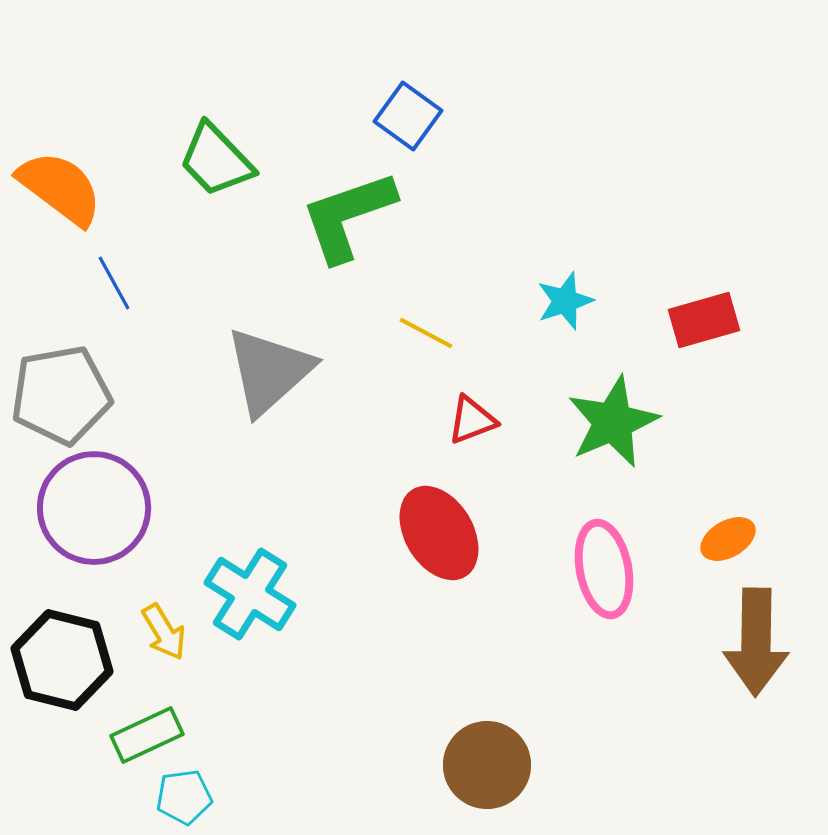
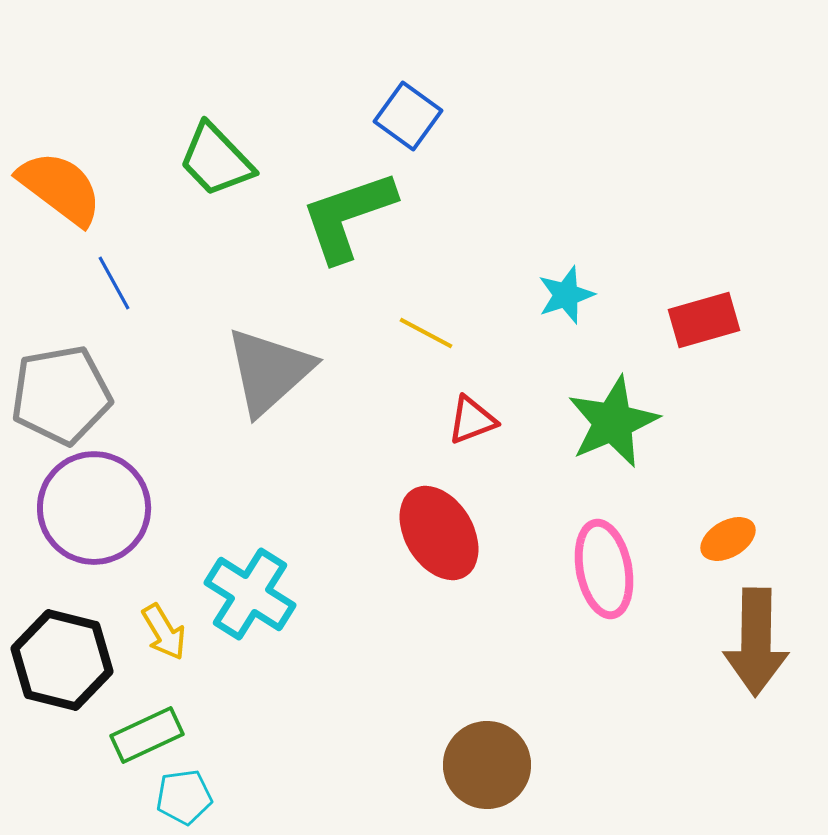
cyan star: moved 1 px right, 6 px up
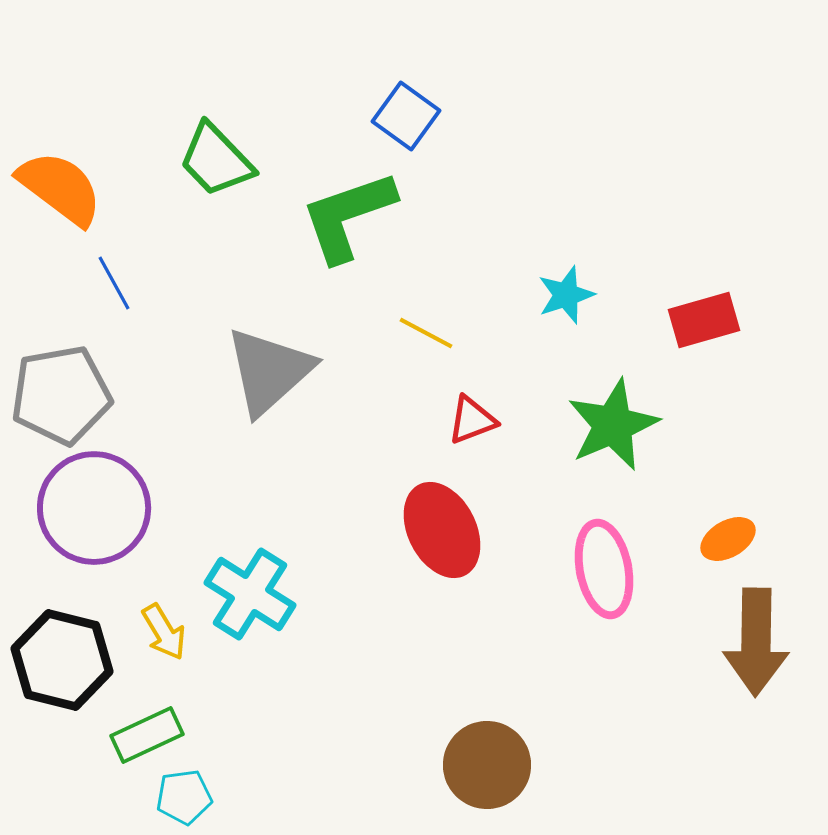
blue square: moved 2 px left
green star: moved 3 px down
red ellipse: moved 3 px right, 3 px up; rotated 4 degrees clockwise
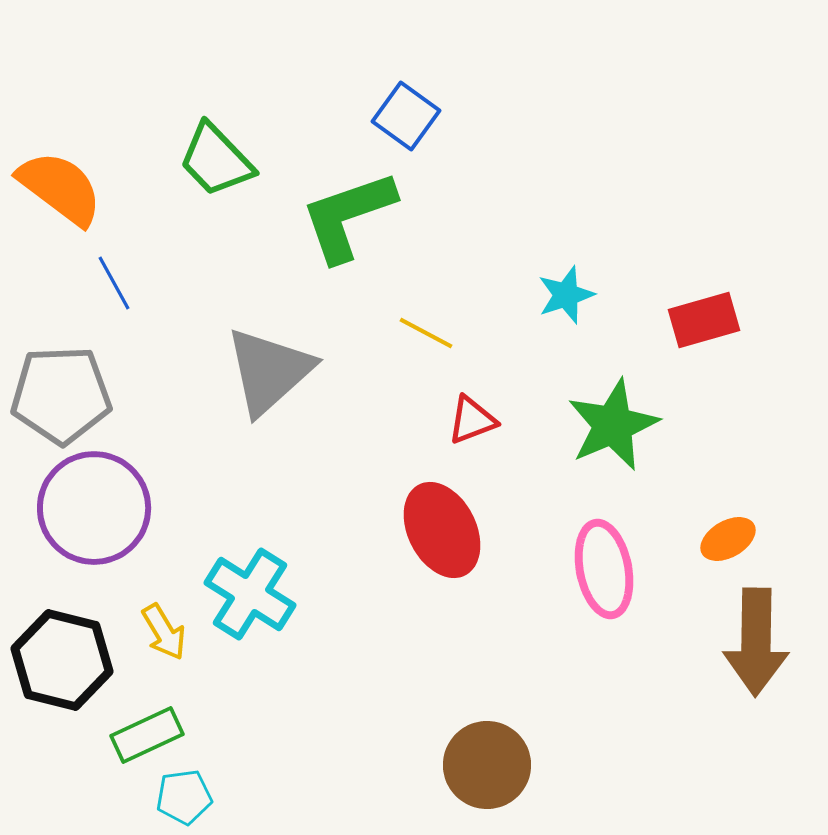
gray pentagon: rotated 8 degrees clockwise
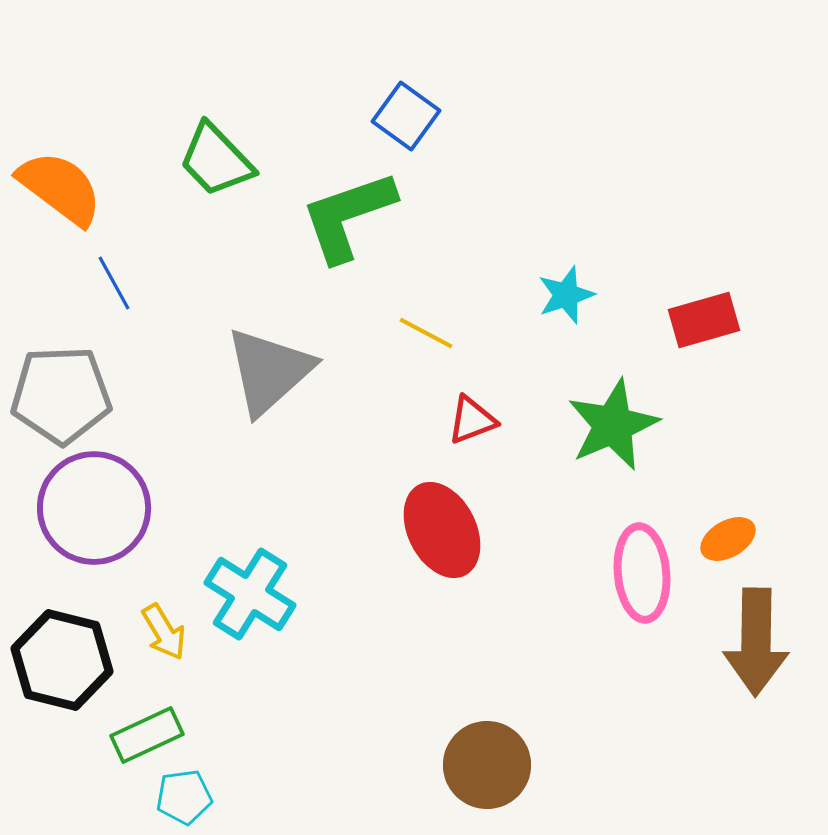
pink ellipse: moved 38 px right, 4 px down; rotated 6 degrees clockwise
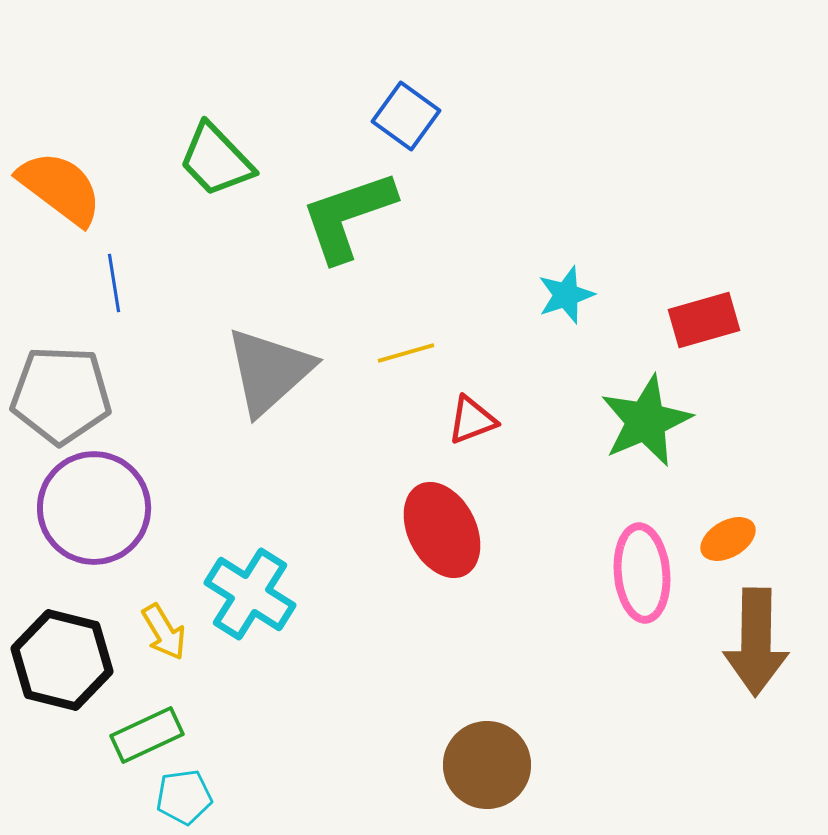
blue line: rotated 20 degrees clockwise
yellow line: moved 20 px left, 20 px down; rotated 44 degrees counterclockwise
gray pentagon: rotated 4 degrees clockwise
green star: moved 33 px right, 4 px up
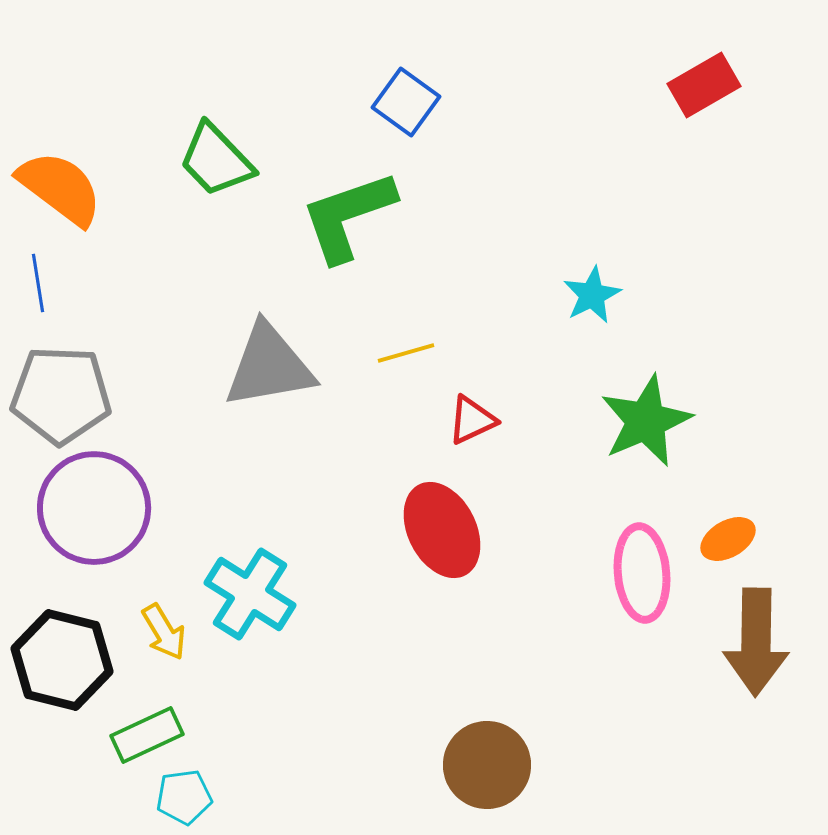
blue square: moved 14 px up
blue line: moved 76 px left
cyan star: moved 26 px right; rotated 8 degrees counterclockwise
red rectangle: moved 235 px up; rotated 14 degrees counterclockwise
gray triangle: moved 5 px up; rotated 32 degrees clockwise
red triangle: rotated 4 degrees counterclockwise
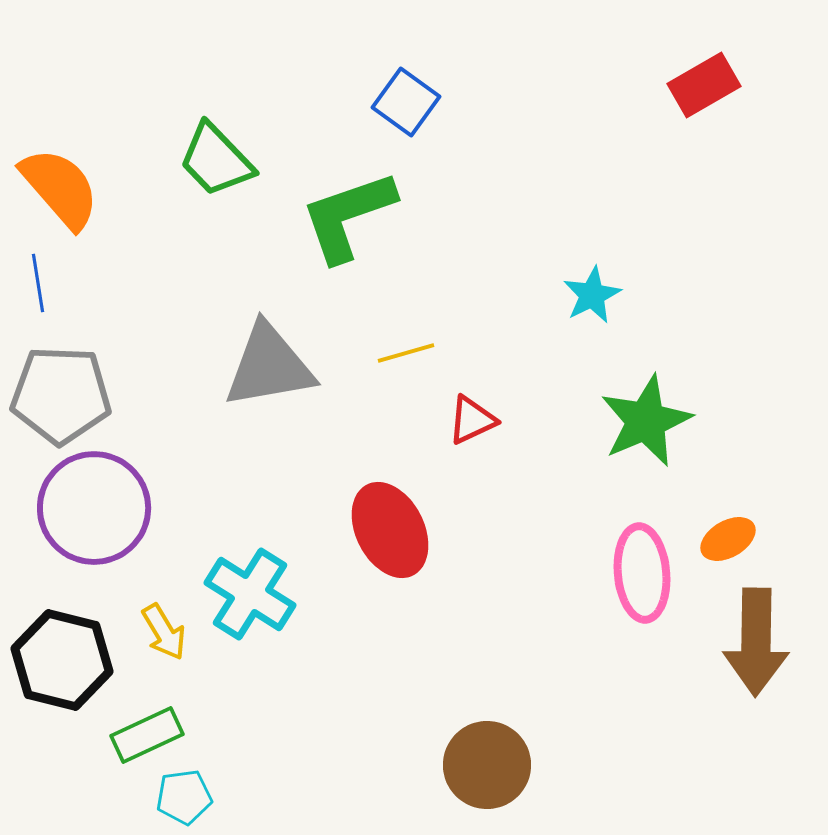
orange semicircle: rotated 12 degrees clockwise
red ellipse: moved 52 px left
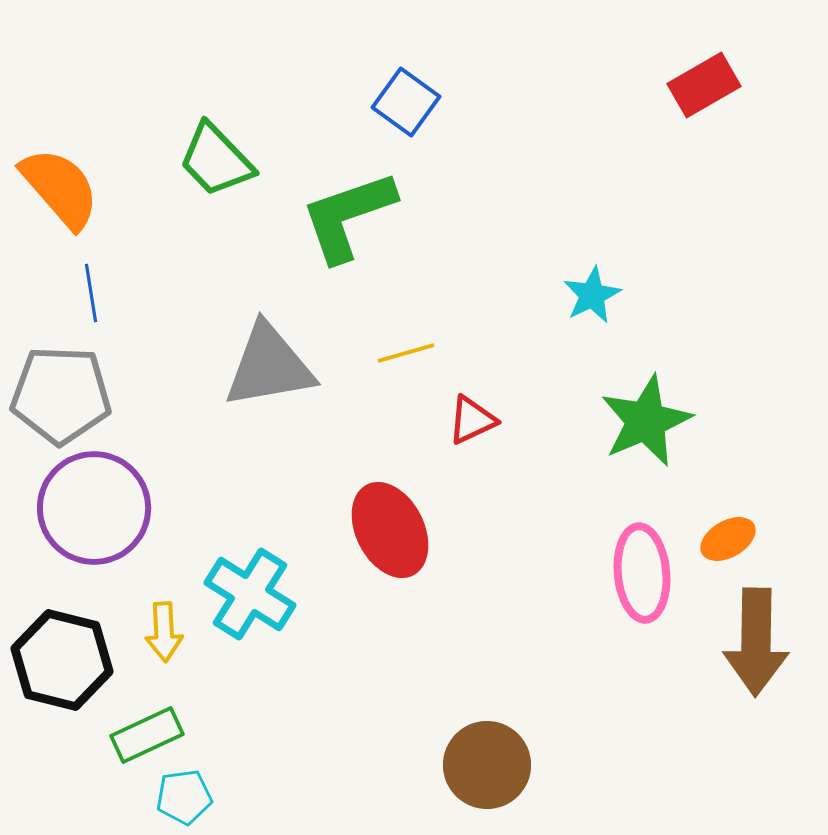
blue line: moved 53 px right, 10 px down
yellow arrow: rotated 28 degrees clockwise
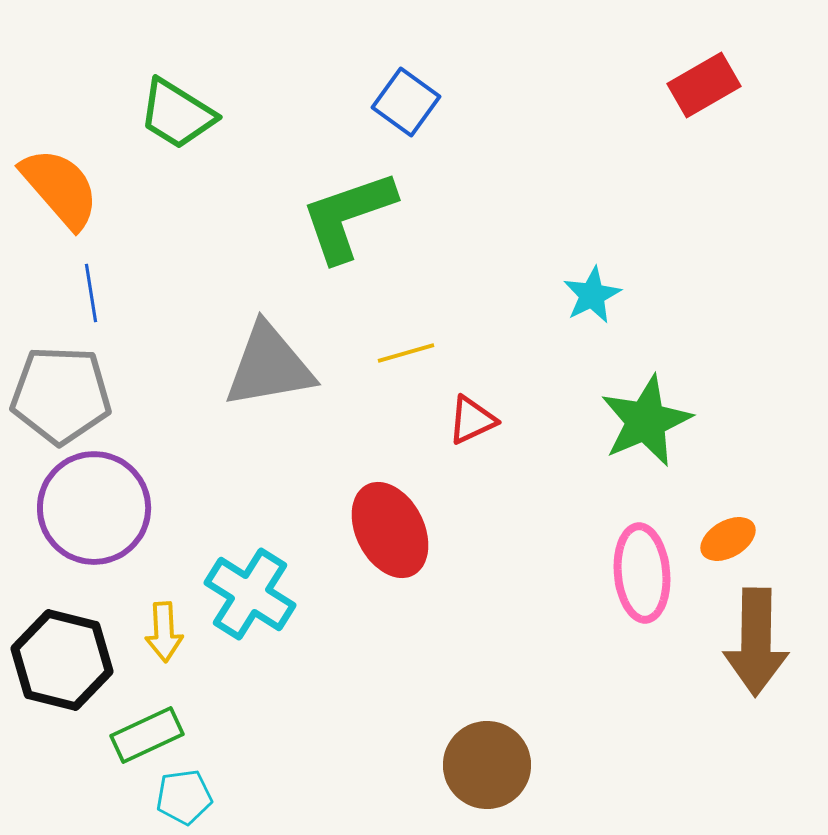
green trapezoid: moved 39 px left, 46 px up; rotated 14 degrees counterclockwise
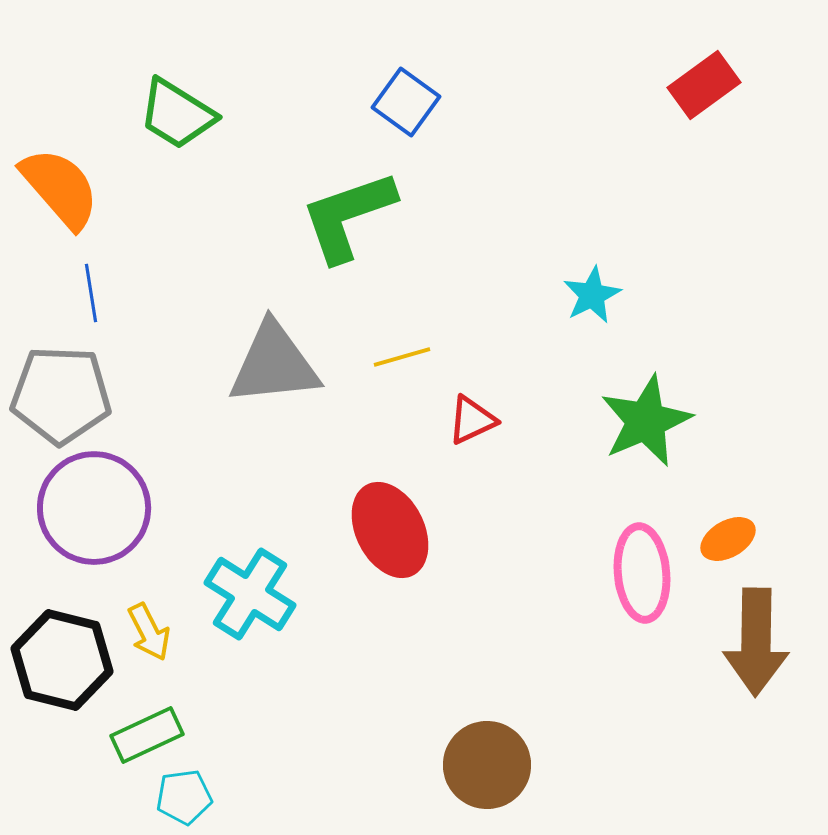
red rectangle: rotated 6 degrees counterclockwise
yellow line: moved 4 px left, 4 px down
gray triangle: moved 5 px right, 2 px up; rotated 4 degrees clockwise
yellow arrow: moved 15 px left; rotated 24 degrees counterclockwise
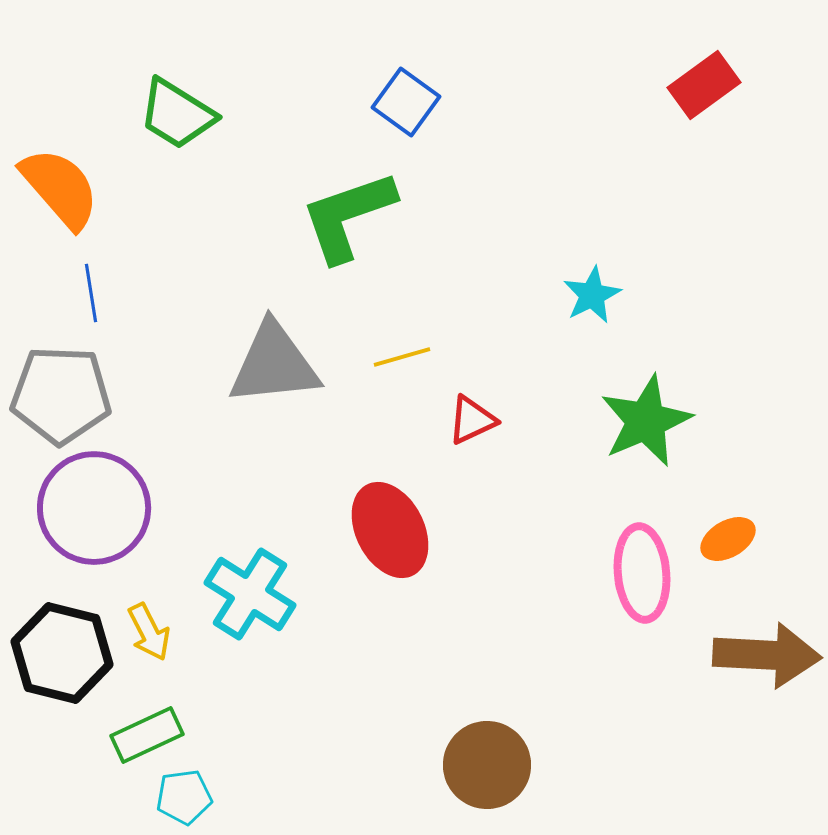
brown arrow: moved 11 px right, 13 px down; rotated 88 degrees counterclockwise
black hexagon: moved 7 px up
